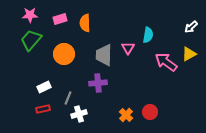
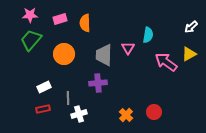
gray line: rotated 24 degrees counterclockwise
red circle: moved 4 px right
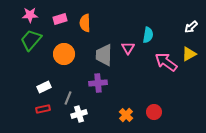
gray line: rotated 24 degrees clockwise
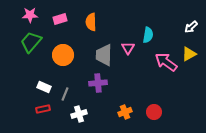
orange semicircle: moved 6 px right, 1 px up
green trapezoid: moved 2 px down
orange circle: moved 1 px left, 1 px down
white rectangle: rotated 48 degrees clockwise
gray line: moved 3 px left, 4 px up
orange cross: moved 1 px left, 3 px up; rotated 24 degrees clockwise
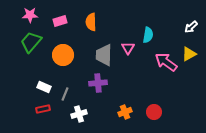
pink rectangle: moved 2 px down
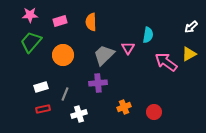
gray trapezoid: rotated 45 degrees clockwise
white rectangle: moved 3 px left; rotated 40 degrees counterclockwise
orange cross: moved 1 px left, 5 px up
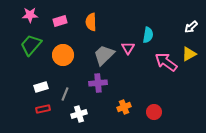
green trapezoid: moved 3 px down
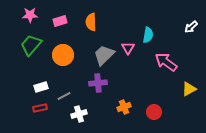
yellow triangle: moved 35 px down
gray line: moved 1 px left, 2 px down; rotated 40 degrees clockwise
red rectangle: moved 3 px left, 1 px up
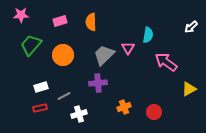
pink star: moved 9 px left
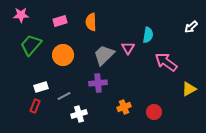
red rectangle: moved 5 px left, 2 px up; rotated 56 degrees counterclockwise
